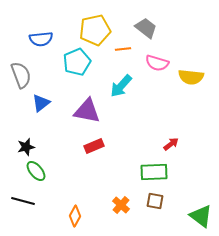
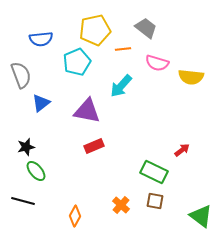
red arrow: moved 11 px right, 6 px down
green rectangle: rotated 28 degrees clockwise
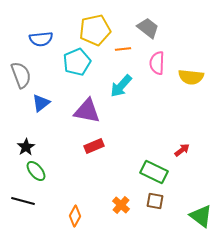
gray trapezoid: moved 2 px right
pink semicircle: rotated 75 degrees clockwise
black star: rotated 18 degrees counterclockwise
